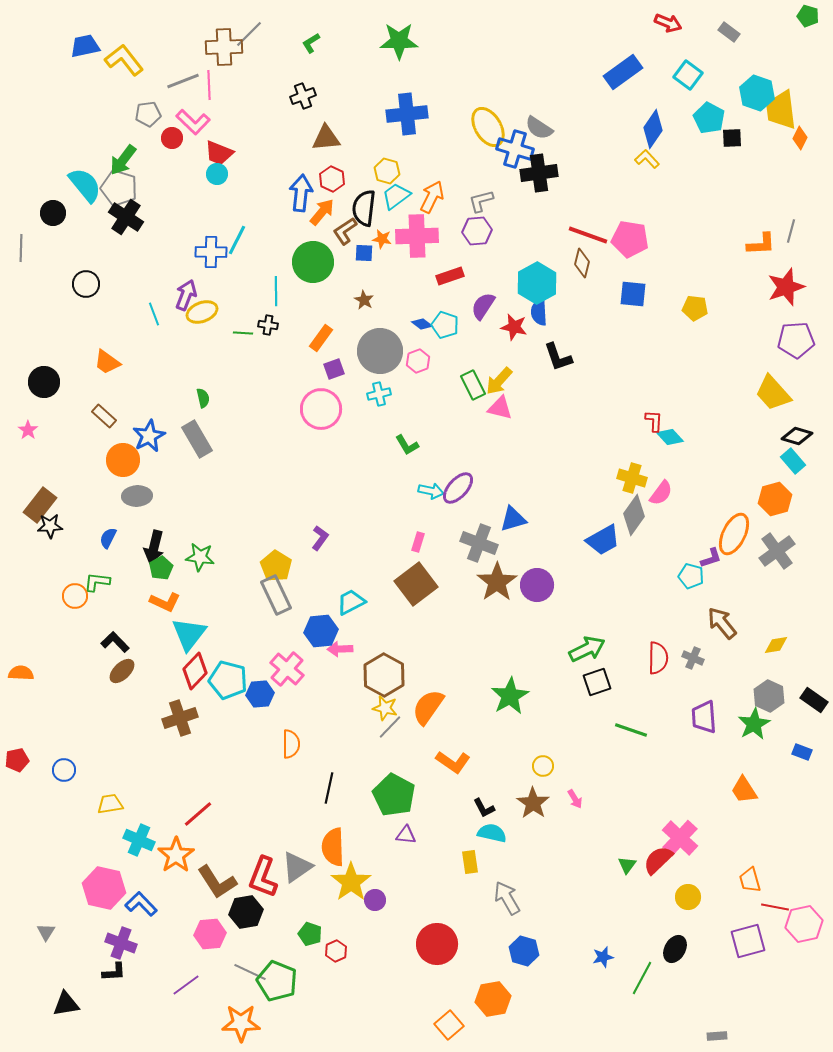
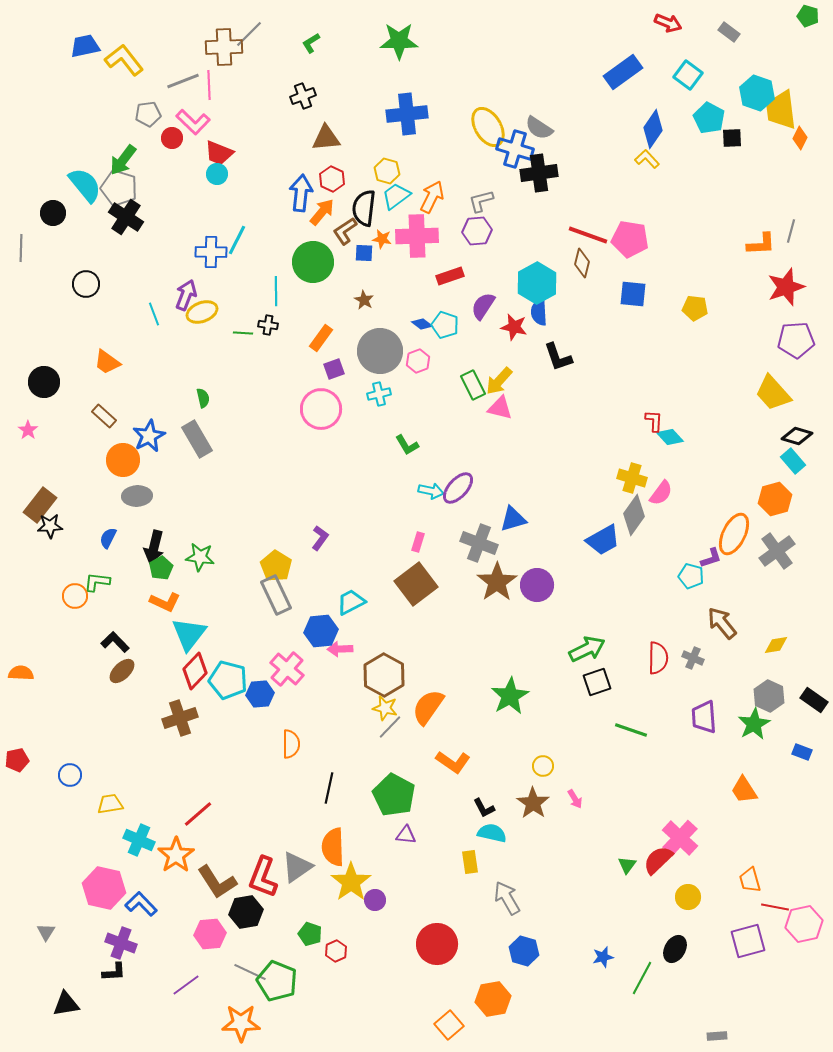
blue circle at (64, 770): moved 6 px right, 5 px down
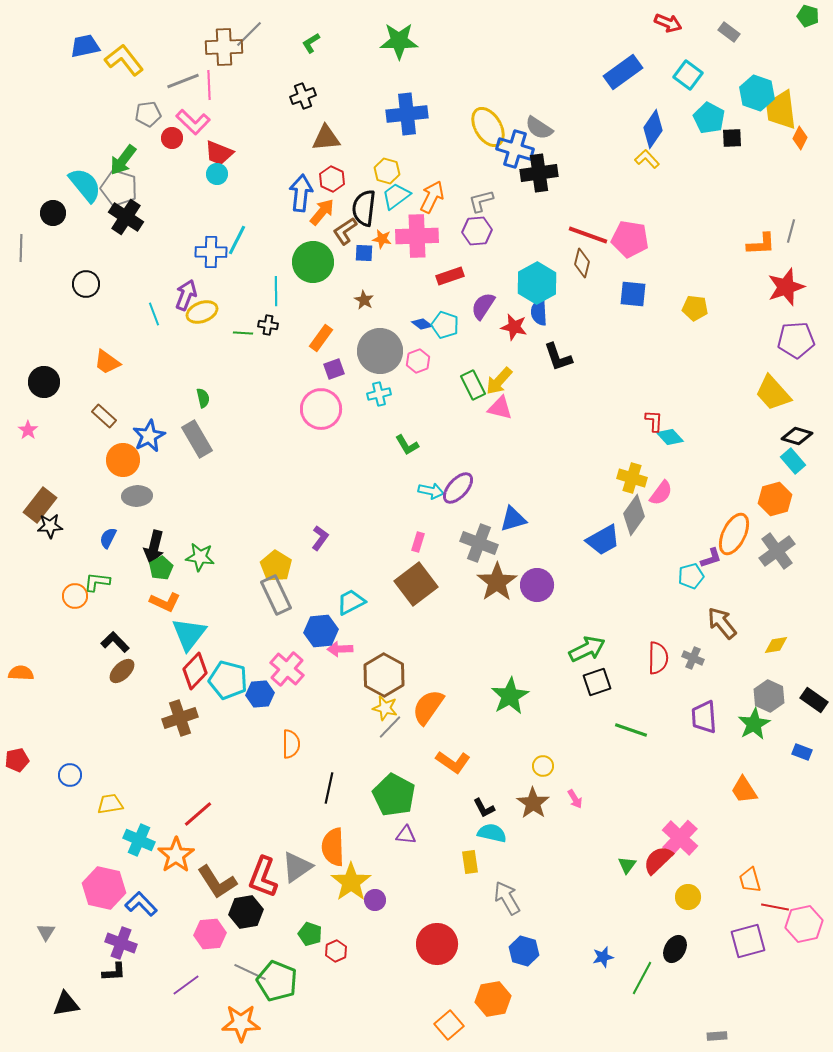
cyan pentagon at (691, 576): rotated 30 degrees counterclockwise
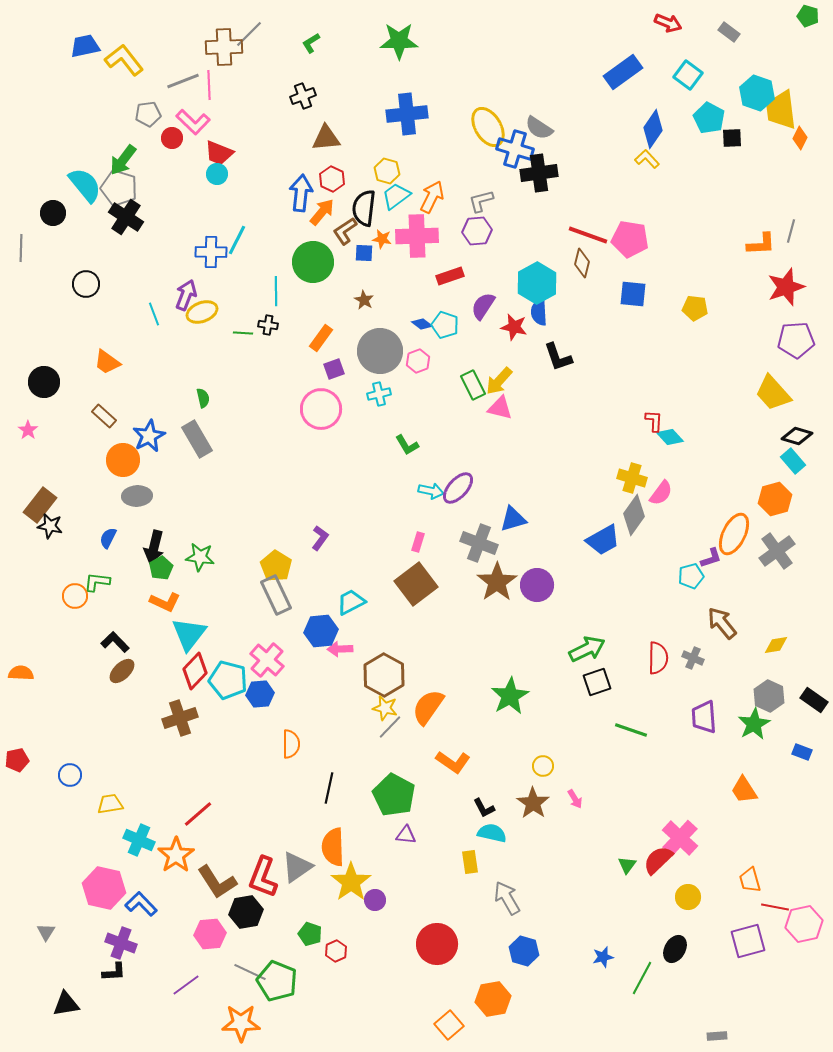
black star at (50, 526): rotated 15 degrees clockwise
pink cross at (287, 669): moved 20 px left, 9 px up
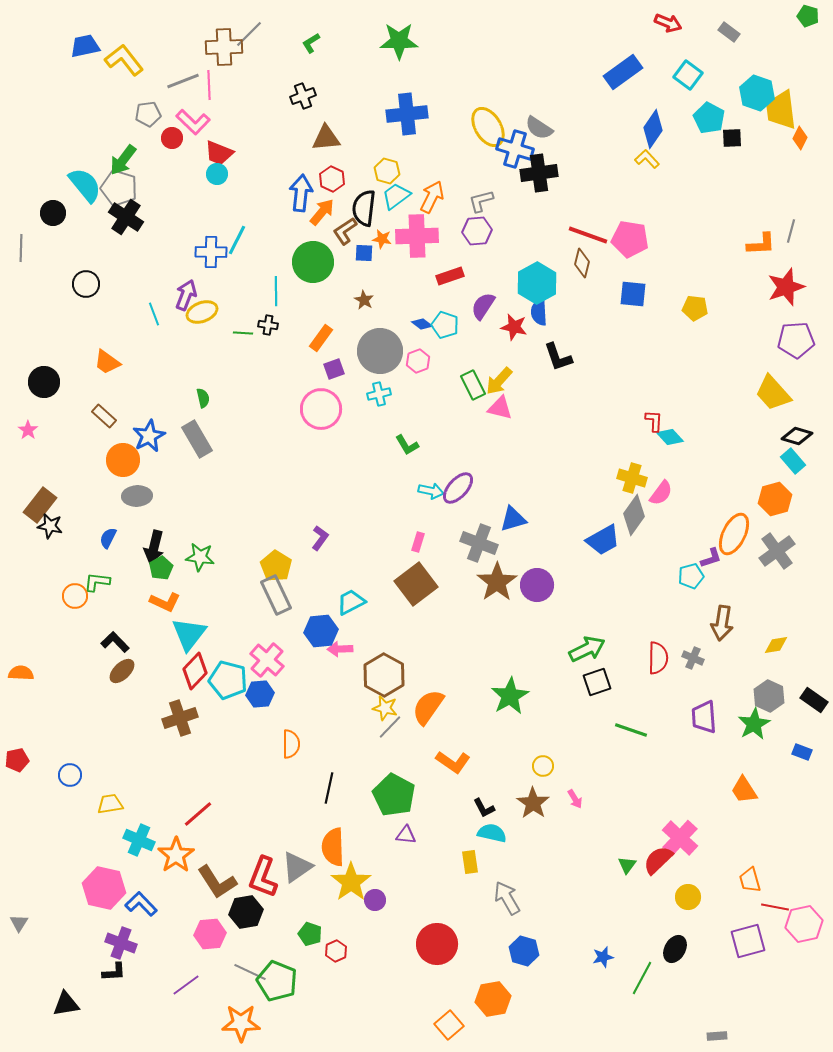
brown arrow at (722, 623): rotated 132 degrees counterclockwise
gray triangle at (46, 932): moved 27 px left, 9 px up
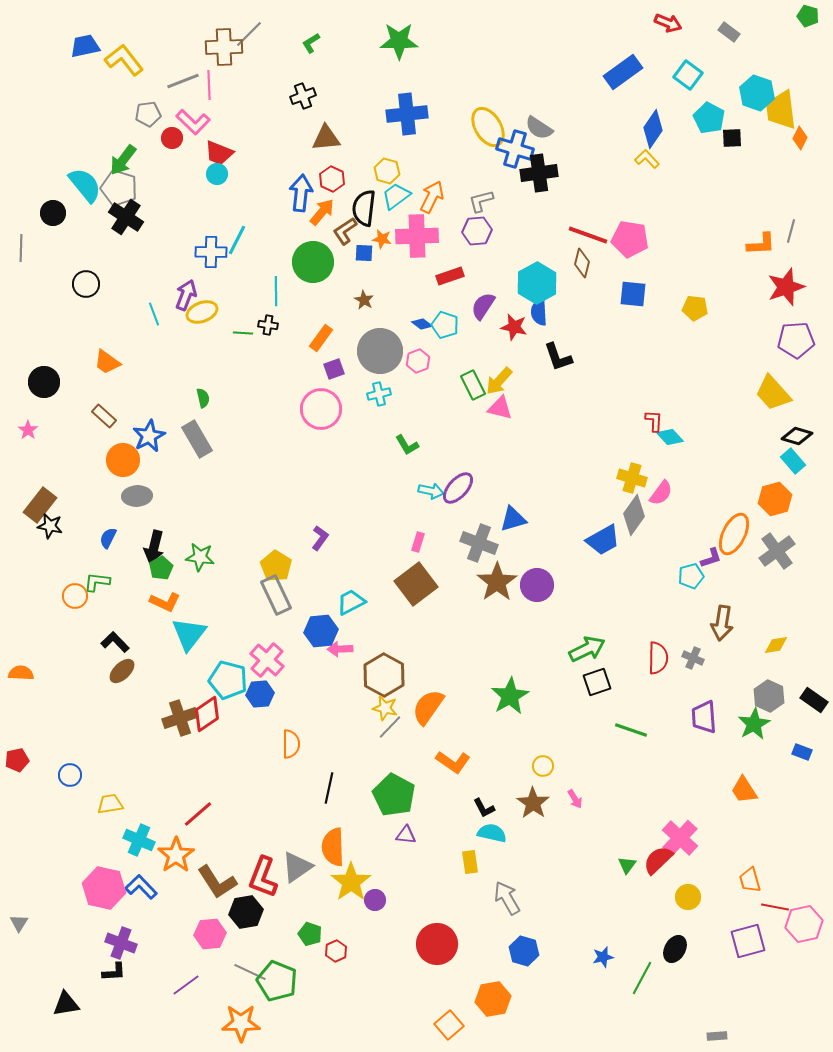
red diamond at (195, 671): moved 12 px right, 43 px down; rotated 12 degrees clockwise
blue L-shape at (141, 904): moved 17 px up
